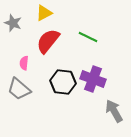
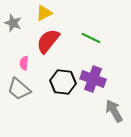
green line: moved 3 px right, 1 px down
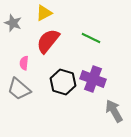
black hexagon: rotated 10 degrees clockwise
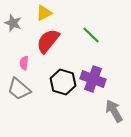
green line: moved 3 px up; rotated 18 degrees clockwise
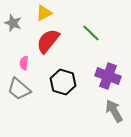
green line: moved 2 px up
purple cross: moved 15 px right, 3 px up
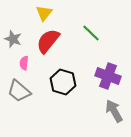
yellow triangle: rotated 24 degrees counterclockwise
gray star: moved 16 px down
gray trapezoid: moved 2 px down
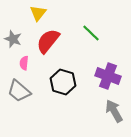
yellow triangle: moved 6 px left
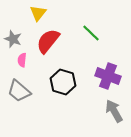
pink semicircle: moved 2 px left, 3 px up
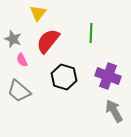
green line: rotated 48 degrees clockwise
pink semicircle: rotated 32 degrees counterclockwise
black hexagon: moved 1 px right, 5 px up
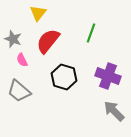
green line: rotated 18 degrees clockwise
gray arrow: rotated 15 degrees counterclockwise
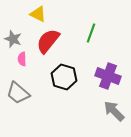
yellow triangle: moved 1 px down; rotated 42 degrees counterclockwise
pink semicircle: moved 1 px up; rotated 24 degrees clockwise
gray trapezoid: moved 1 px left, 2 px down
